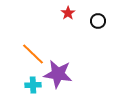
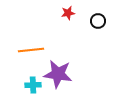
red star: rotated 24 degrees clockwise
orange line: moved 2 px left, 4 px up; rotated 50 degrees counterclockwise
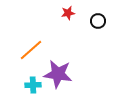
orange line: rotated 35 degrees counterclockwise
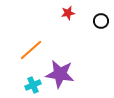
black circle: moved 3 px right
purple star: moved 2 px right
cyan cross: rotated 21 degrees counterclockwise
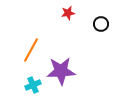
black circle: moved 3 px down
orange line: rotated 20 degrees counterclockwise
purple star: moved 1 px right, 3 px up; rotated 12 degrees counterclockwise
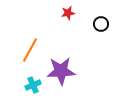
orange line: moved 1 px left
